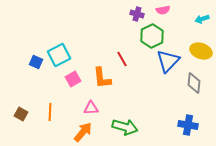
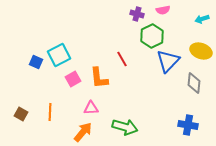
orange L-shape: moved 3 px left
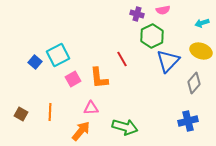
cyan arrow: moved 4 px down
cyan square: moved 1 px left
blue square: moved 1 px left; rotated 16 degrees clockwise
gray diamond: rotated 35 degrees clockwise
blue cross: moved 4 px up; rotated 24 degrees counterclockwise
orange arrow: moved 2 px left, 1 px up
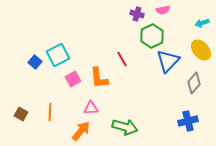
yellow ellipse: moved 1 px up; rotated 30 degrees clockwise
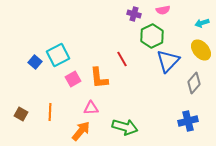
purple cross: moved 3 px left
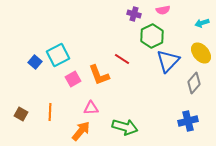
yellow ellipse: moved 3 px down
red line: rotated 28 degrees counterclockwise
orange L-shape: moved 3 px up; rotated 15 degrees counterclockwise
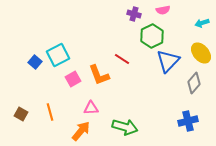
orange line: rotated 18 degrees counterclockwise
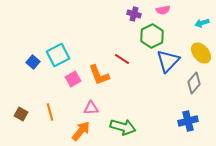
blue square: moved 2 px left
green arrow: moved 2 px left
